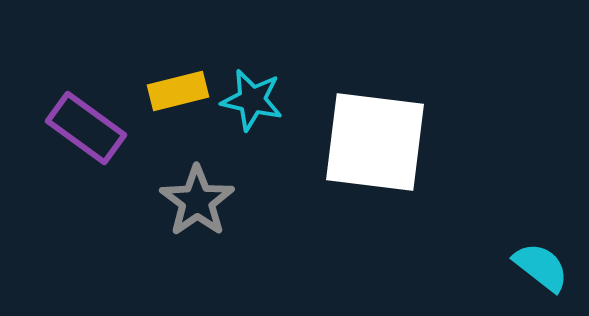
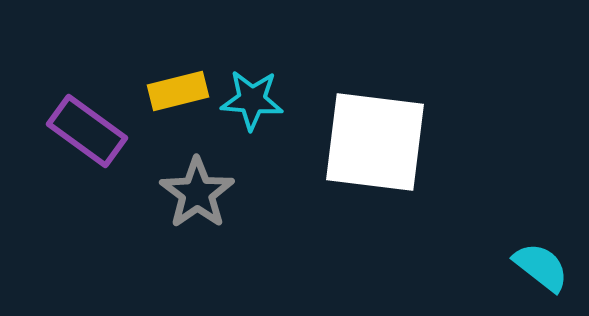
cyan star: rotated 8 degrees counterclockwise
purple rectangle: moved 1 px right, 3 px down
gray star: moved 8 px up
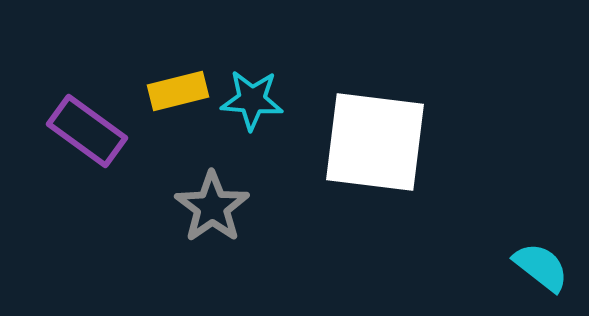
gray star: moved 15 px right, 14 px down
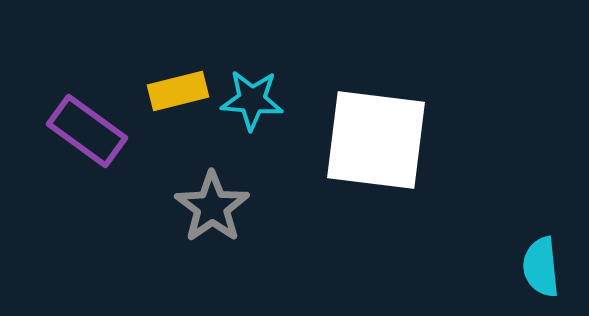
white square: moved 1 px right, 2 px up
cyan semicircle: rotated 134 degrees counterclockwise
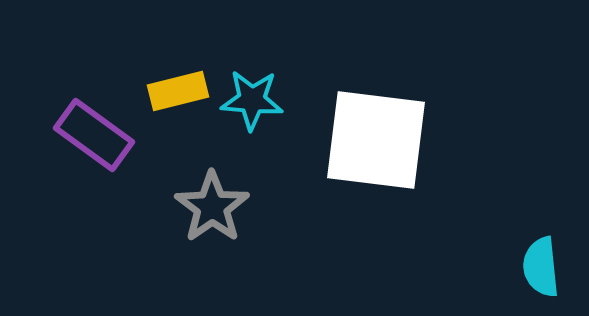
purple rectangle: moved 7 px right, 4 px down
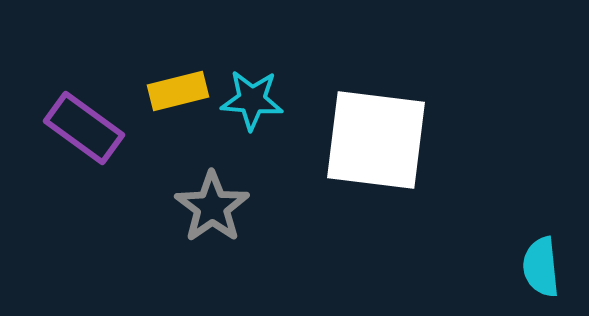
purple rectangle: moved 10 px left, 7 px up
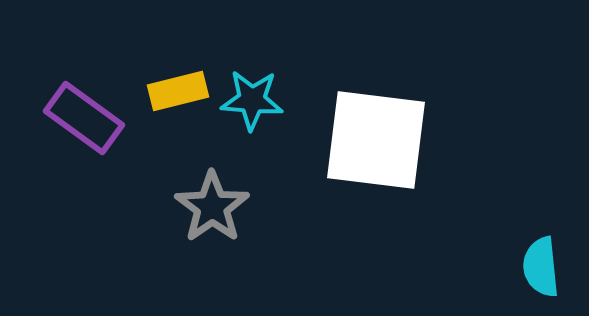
purple rectangle: moved 10 px up
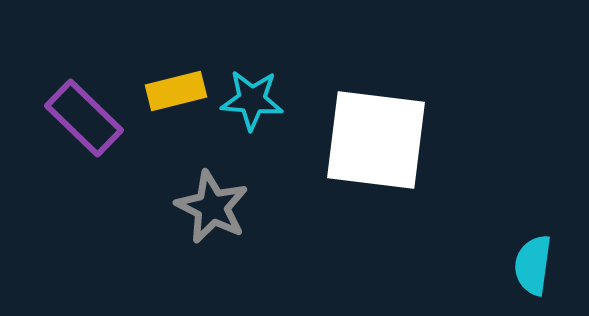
yellow rectangle: moved 2 px left
purple rectangle: rotated 8 degrees clockwise
gray star: rotated 10 degrees counterclockwise
cyan semicircle: moved 8 px left, 2 px up; rotated 14 degrees clockwise
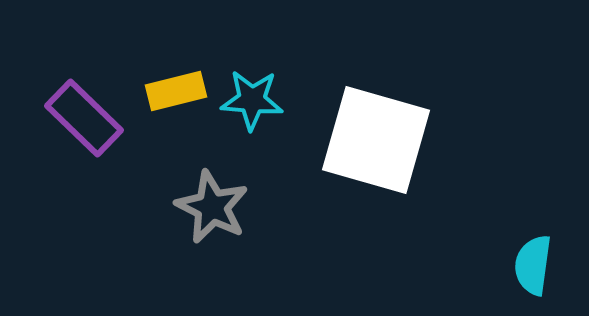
white square: rotated 9 degrees clockwise
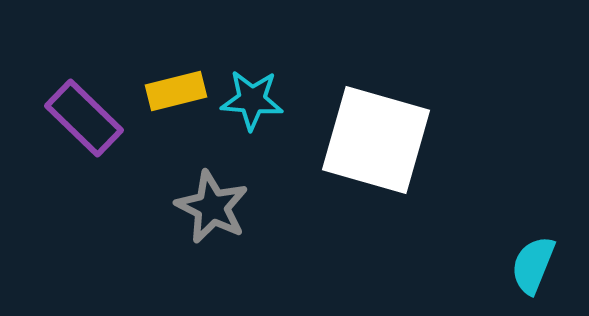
cyan semicircle: rotated 14 degrees clockwise
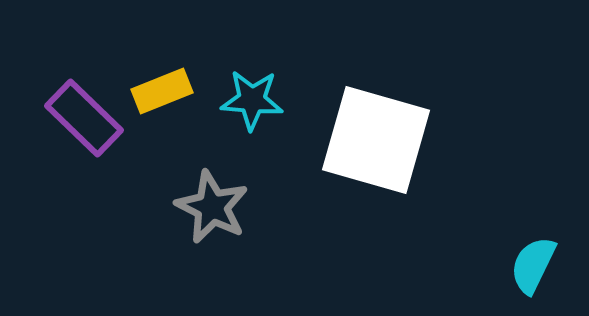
yellow rectangle: moved 14 px left; rotated 8 degrees counterclockwise
cyan semicircle: rotated 4 degrees clockwise
